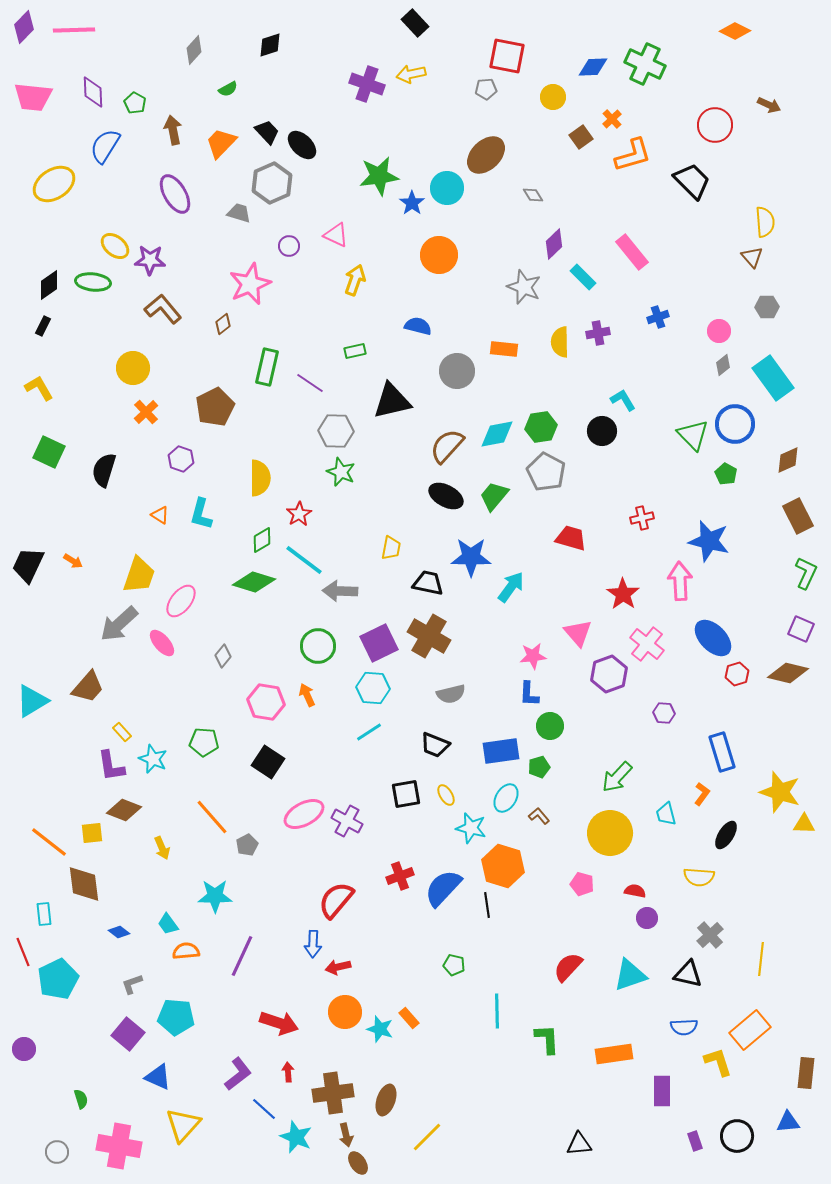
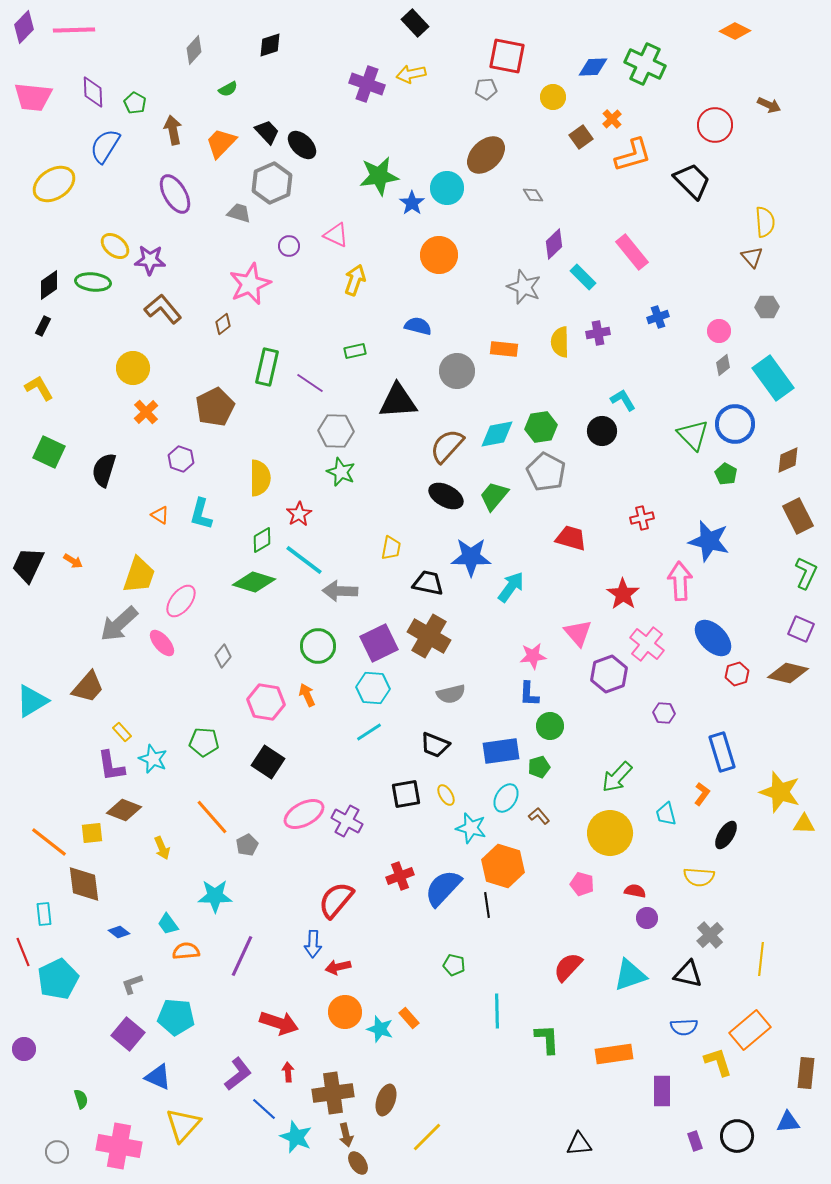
black triangle at (392, 401): moved 6 px right; rotated 9 degrees clockwise
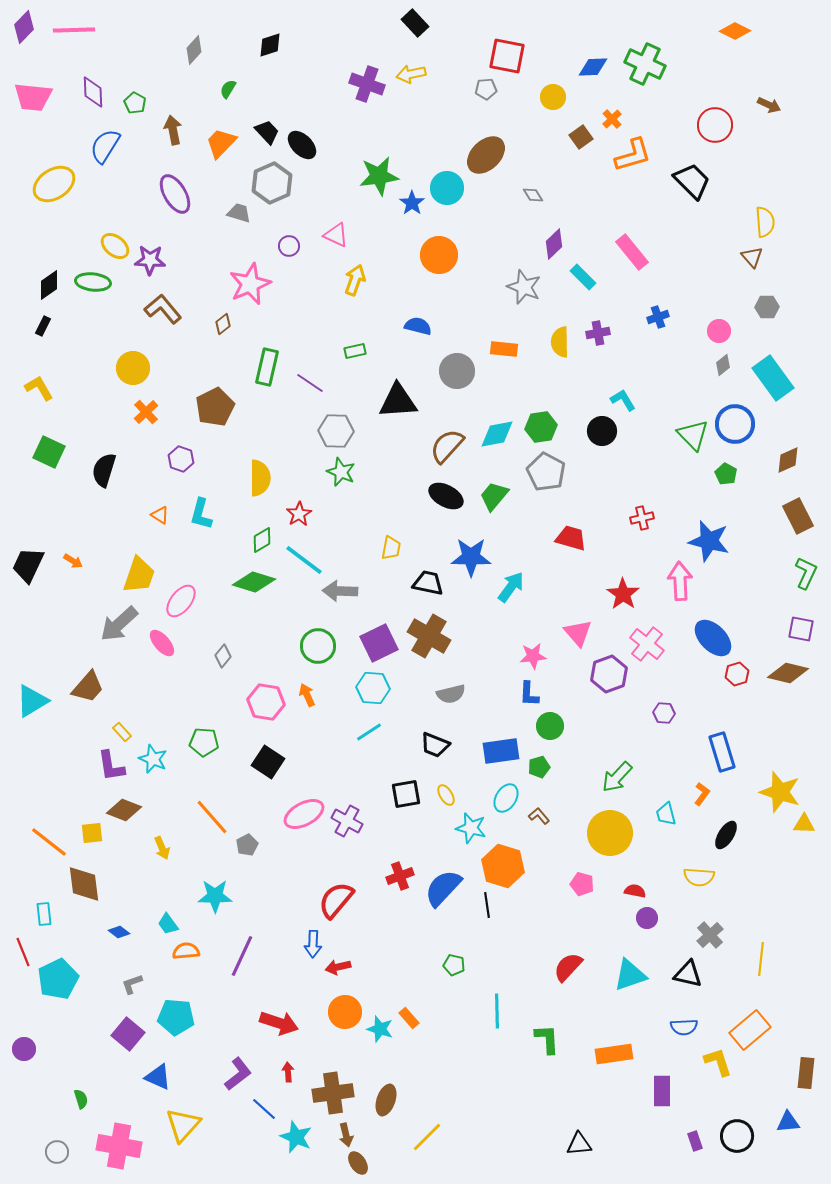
green semicircle at (228, 89): rotated 150 degrees clockwise
purple square at (801, 629): rotated 12 degrees counterclockwise
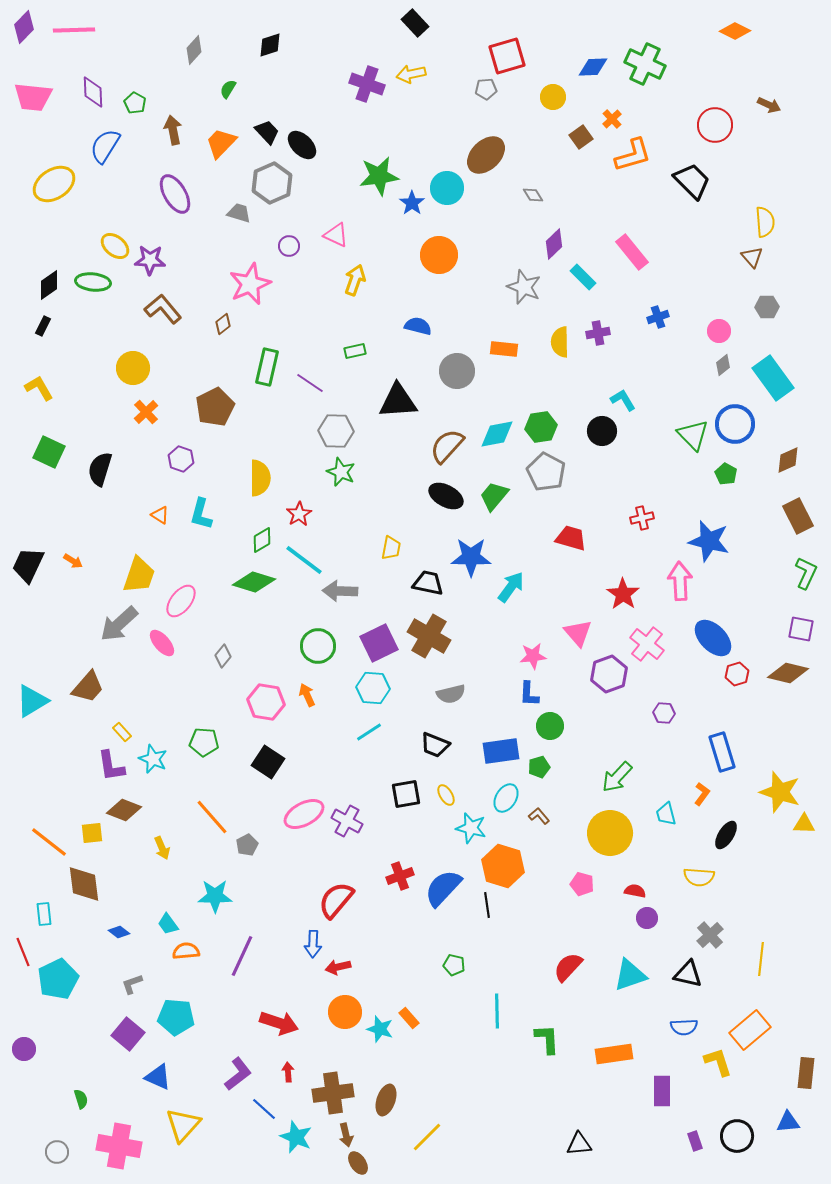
red square at (507, 56): rotated 27 degrees counterclockwise
black semicircle at (104, 470): moved 4 px left, 1 px up
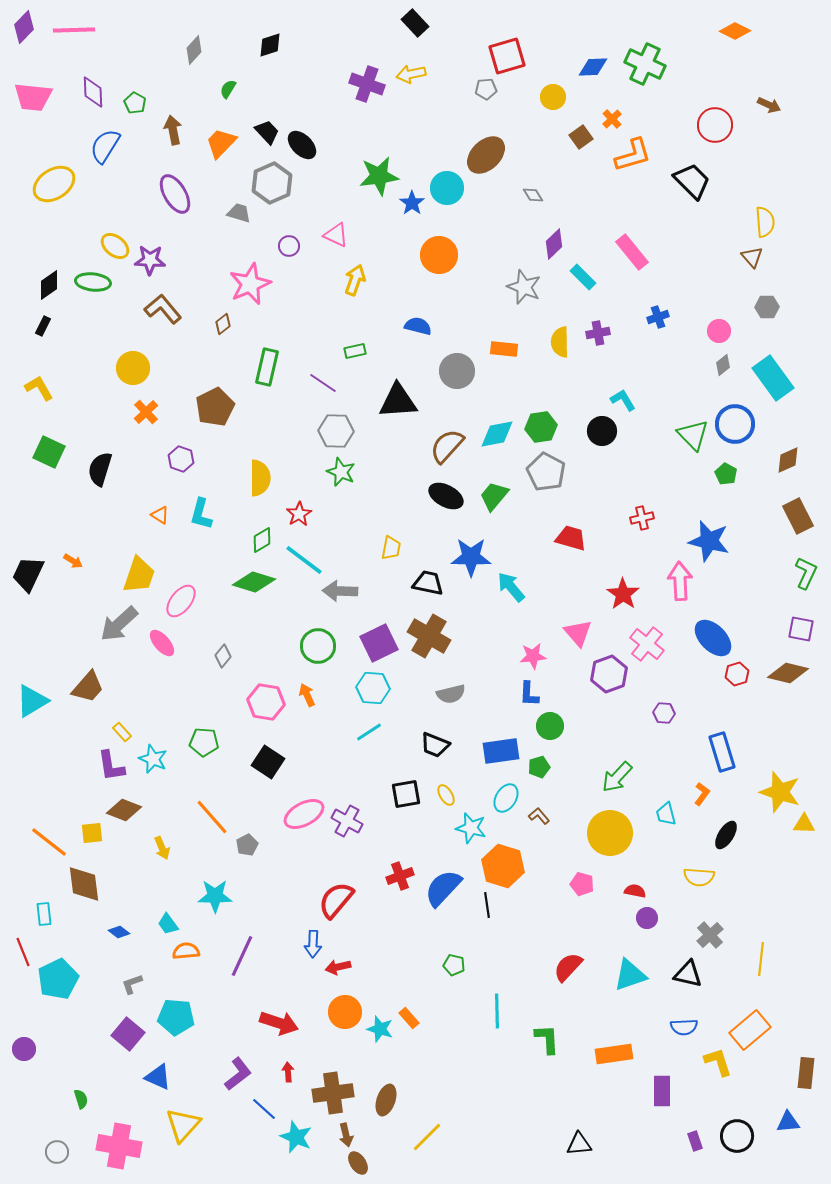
purple line at (310, 383): moved 13 px right
black trapezoid at (28, 565): moved 9 px down
cyan arrow at (511, 587): rotated 76 degrees counterclockwise
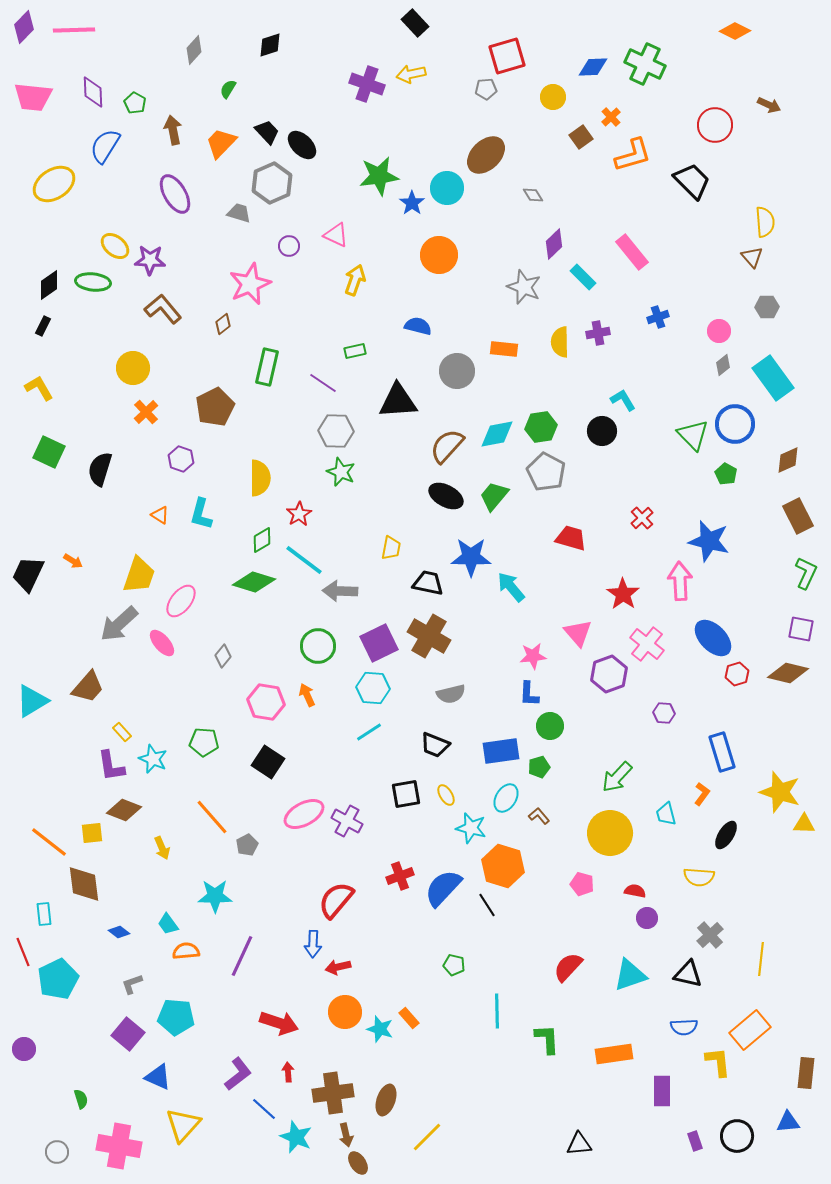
orange cross at (612, 119): moved 1 px left, 2 px up
red cross at (642, 518): rotated 30 degrees counterclockwise
black line at (487, 905): rotated 25 degrees counterclockwise
yellow L-shape at (718, 1062): rotated 12 degrees clockwise
